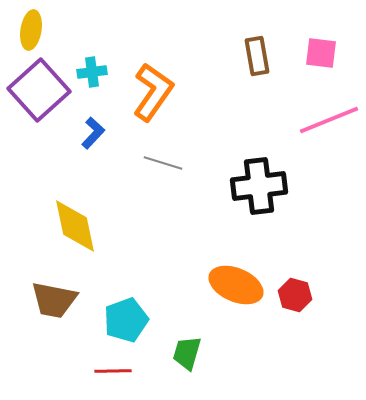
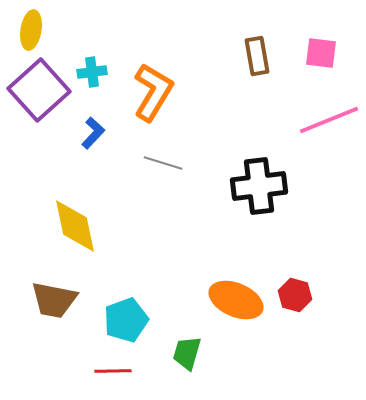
orange L-shape: rotated 4 degrees counterclockwise
orange ellipse: moved 15 px down
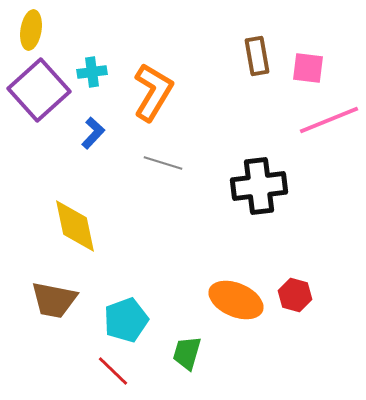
pink square: moved 13 px left, 15 px down
red line: rotated 45 degrees clockwise
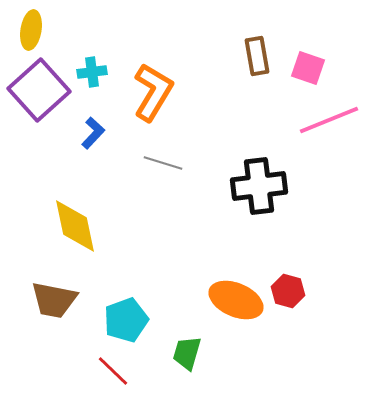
pink square: rotated 12 degrees clockwise
red hexagon: moved 7 px left, 4 px up
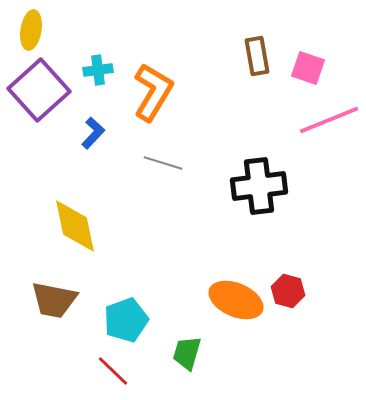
cyan cross: moved 6 px right, 2 px up
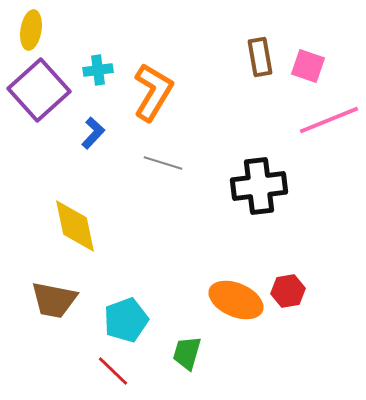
brown rectangle: moved 3 px right, 1 px down
pink square: moved 2 px up
red hexagon: rotated 24 degrees counterclockwise
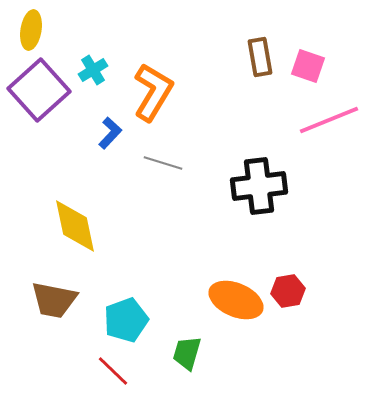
cyan cross: moved 5 px left; rotated 24 degrees counterclockwise
blue L-shape: moved 17 px right
